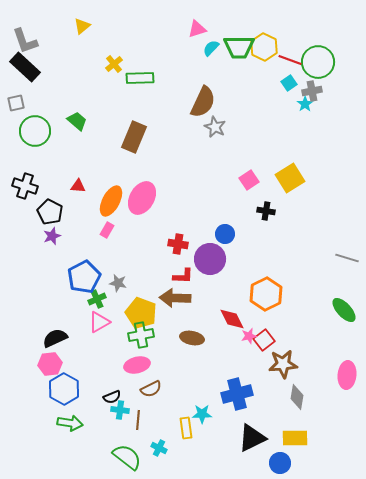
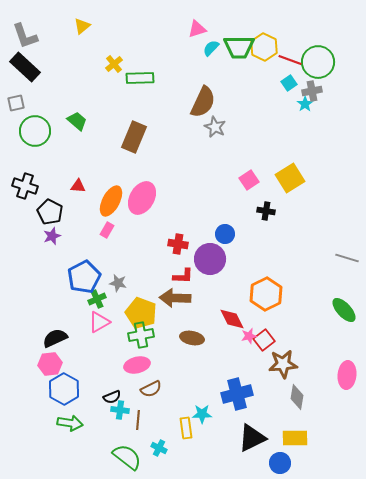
gray L-shape at (25, 41): moved 5 px up
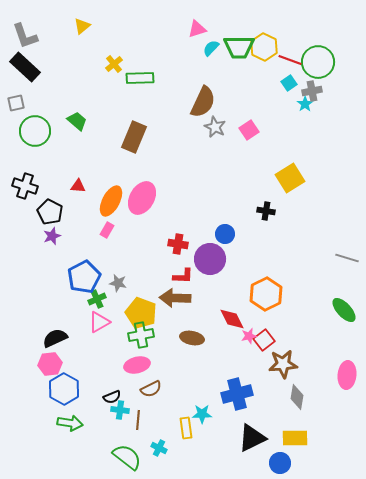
pink square at (249, 180): moved 50 px up
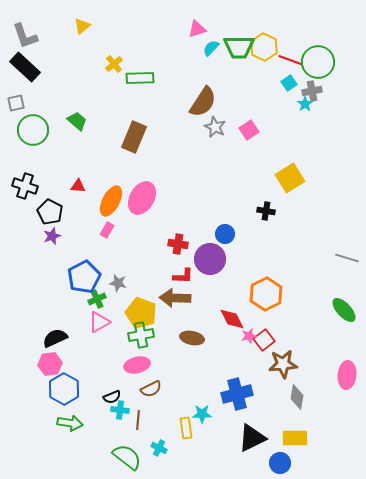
brown semicircle at (203, 102): rotated 8 degrees clockwise
green circle at (35, 131): moved 2 px left, 1 px up
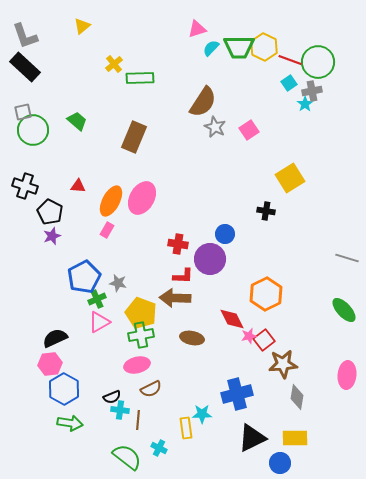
gray square at (16, 103): moved 7 px right, 9 px down
